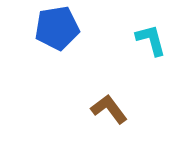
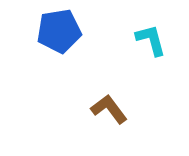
blue pentagon: moved 2 px right, 3 px down
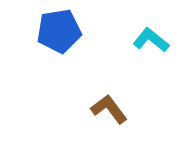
cyan L-shape: rotated 36 degrees counterclockwise
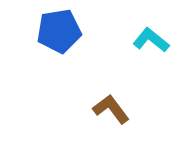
brown L-shape: moved 2 px right
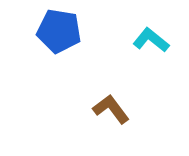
blue pentagon: rotated 18 degrees clockwise
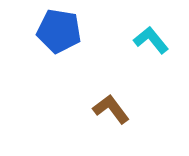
cyan L-shape: rotated 12 degrees clockwise
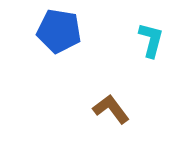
cyan L-shape: rotated 54 degrees clockwise
